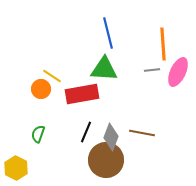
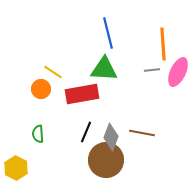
yellow line: moved 1 px right, 4 px up
green semicircle: rotated 24 degrees counterclockwise
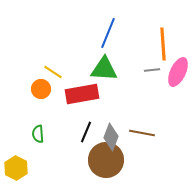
blue line: rotated 36 degrees clockwise
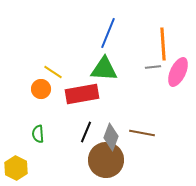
gray line: moved 1 px right, 3 px up
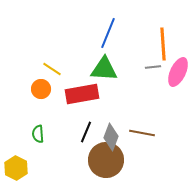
yellow line: moved 1 px left, 3 px up
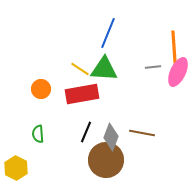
orange line: moved 11 px right, 3 px down
yellow line: moved 28 px right
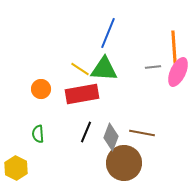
brown circle: moved 18 px right, 3 px down
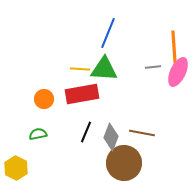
yellow line: rotated 30 degrees counterclockwise
orange circle: moved 3 px right, 10 px down
green semicircle: rotated 84 degrees clockwise
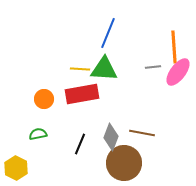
pink ellipse: rotated 12 degrees clockwise
black line: moved 6 px left, 12 px down
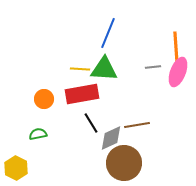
orange line: moved 2 px right, 1 px down
pink ellipse: rotated 16 degrees counterclockwise
brown line: moved 5 px left, 8 px up; rotated 20 degrees counterclockwise
gray diamond: moved 1 px down; rotated 44 degrees clockwise
black line: moved 11 px right, 21 px up; rotated 55 degrees counterclockwise
